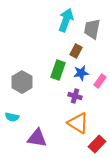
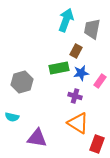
green rectangle: moved 1 px right, 2 px up; rotated 60 degrees clockwise
gray hexagon: rotated 15 degrees clockwise
red rectangle: rotated 24 degrees counterclockwise
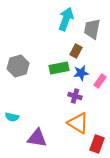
cyan arrow: moved 1 px up
gray hexagon: moved 4 px left, 16 px up
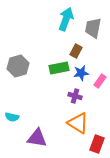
gray trapezoid: moved 1 px right, 1 px up
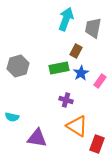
blue star: rotated 21 degrees counterclockwise
purple cross: moved 9 px left, 4 px down
orange triangle: moved 1 px left, 3 px down
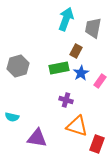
orange triangle: rotated 15 degrees counterclockwise
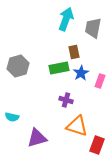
brown rectangle: moved 2 px left, 1 px down; rotated 40 degrees counterclockwise
pink rectangle: rotated 16 degrees counterclockwise
purple triangle: rotated 25 degrees counterclockwise
red rectangle: moved 1 px down
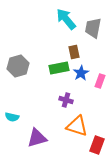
cyan arrow: rotated 60 degrees counterclockwise
